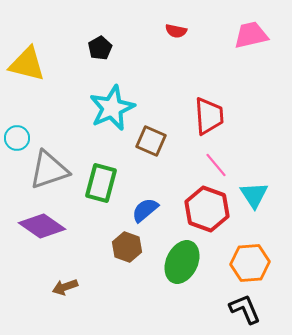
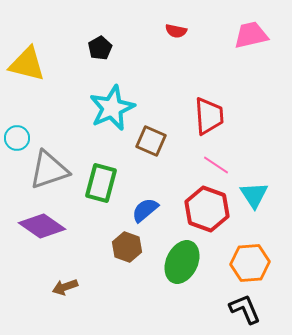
pink line: rotated 16 degrees counterclockwise
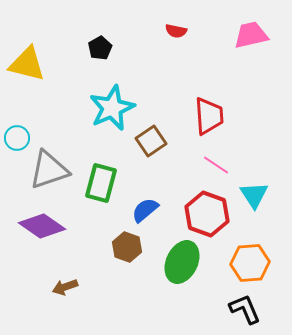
brown square: rotated 32 degrees clockwise
red hexagon: moved 5 px down
